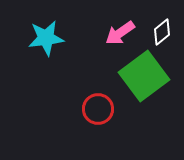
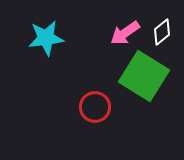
pink arrow: moved 5 px right
green square: rotated 21 degrees counterclockwise
red circle: moved 3 px left, 2 px up
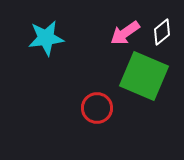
green square: rotated 9 degrees counterclockwise
red circle: moved 2 px right, 1 px down
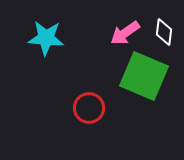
white diamond: moved 2 px right; rotated 44 degrees counterclockwise
cyan star: rotated 12 degrees clockwise
red circle: moved 8 px left
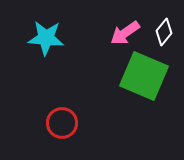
white diamond: rotated 32 degrees clockwise
red circle: moved 27 px left, 15 px down
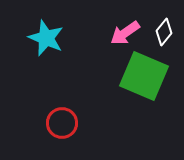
cyan star: rotated 18 degrees clockwise
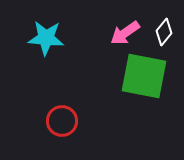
cyan star: rotated 18 degrees counterclockwise
green square: rotated 12 degrees counterclockwise
red circle: moved 2 px up
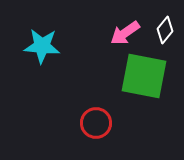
white diamond: moved 1 px right, 2 px up
cyan star: moved 4 px left, 8 px down
red circle: moved 34 px right, 2 px down
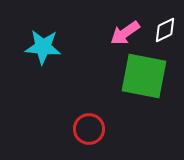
white diamond: rotated 24 degrees clockwise
cyan star: moved 1 px right, 1 px down
red circle: moved 7 px left, 6 px down
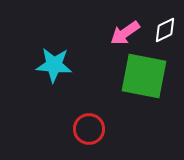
cyan star: moved 11 px right, 18 px down
